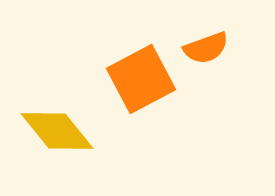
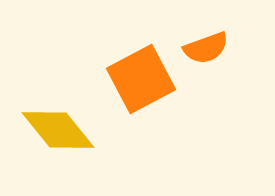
yellow diamond: moved 1 px right, 1 px up
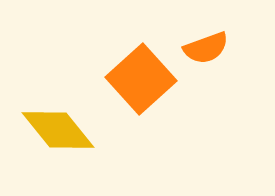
orange square: rotated 14 degrees counterclockwise
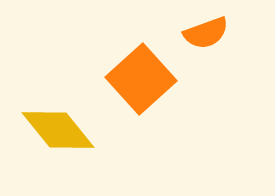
orange semicircle: moved 15 px up
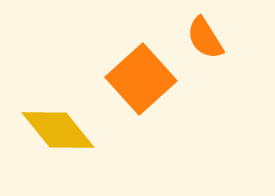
orange semicircle: moved 1 px left, 5 px down; rotated 78 degrees clockwise
